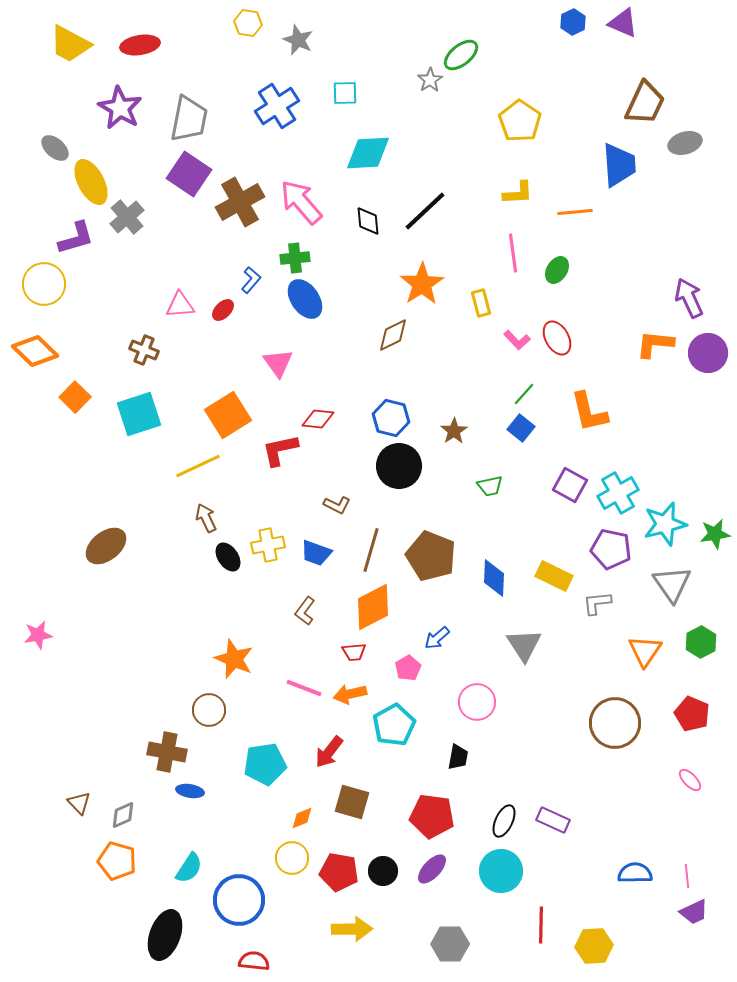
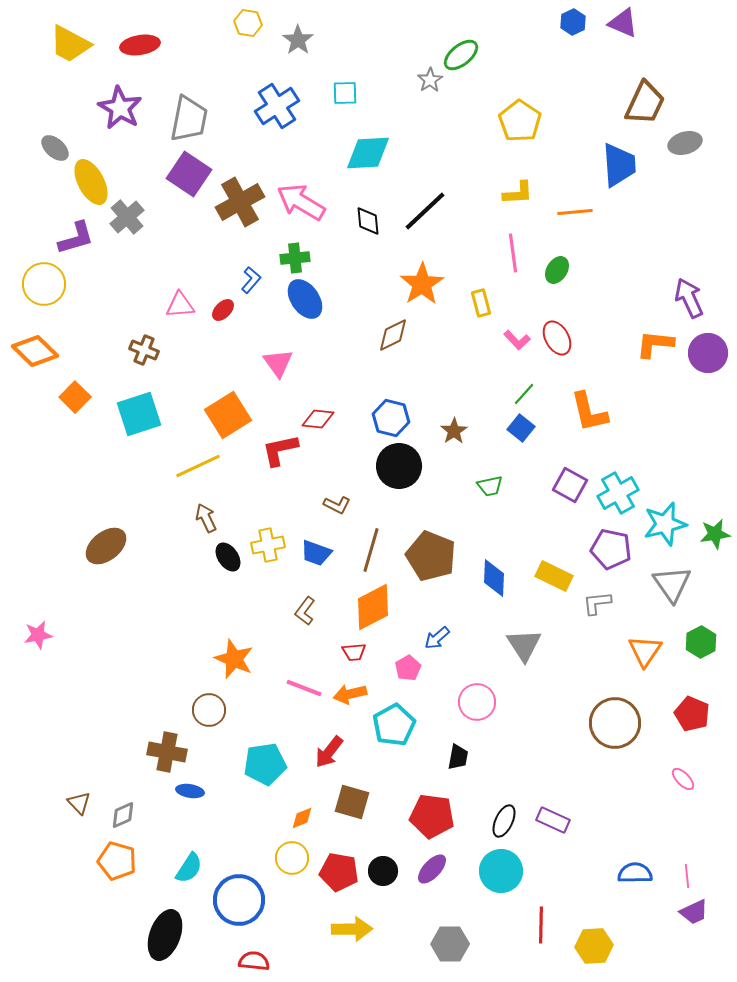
gray star at (298, 40): rotated 12 degrees clockwise
pink arrow at (301, 202): rotated 18 degrees counterclockwise
pink ellipse at (690, 780): moved 7 px left, 1 px up
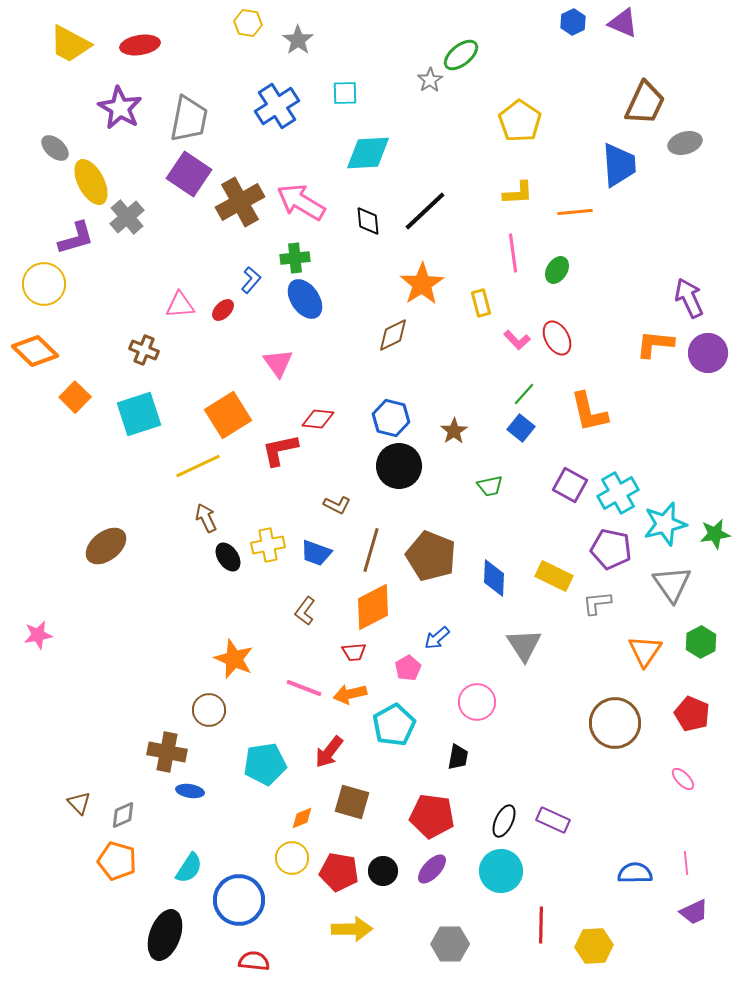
pink line at (687, 876): moved 1 px left, 13 px up
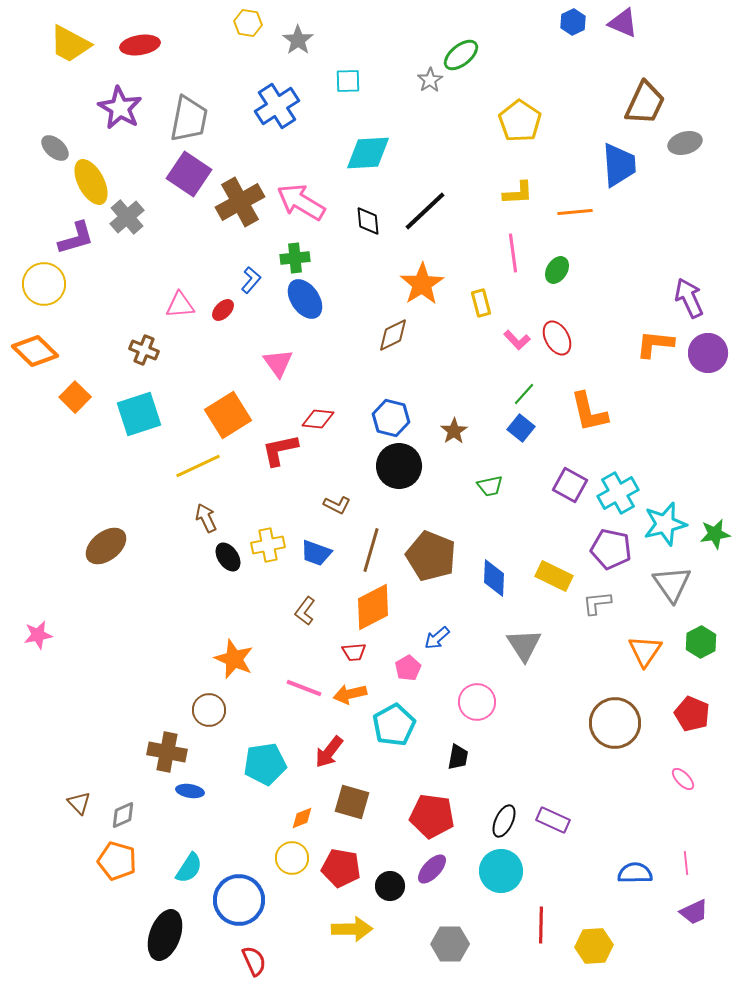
cyan square at (345, 93): moved 3 px right, 12 px up
black circle at (383, 871): moved 7 px right, 15 px down
red pentagon at (339, 872): moved 2 px right, 4 px up
red semicircle at (254, 961): rotated 60 degrees clockwise
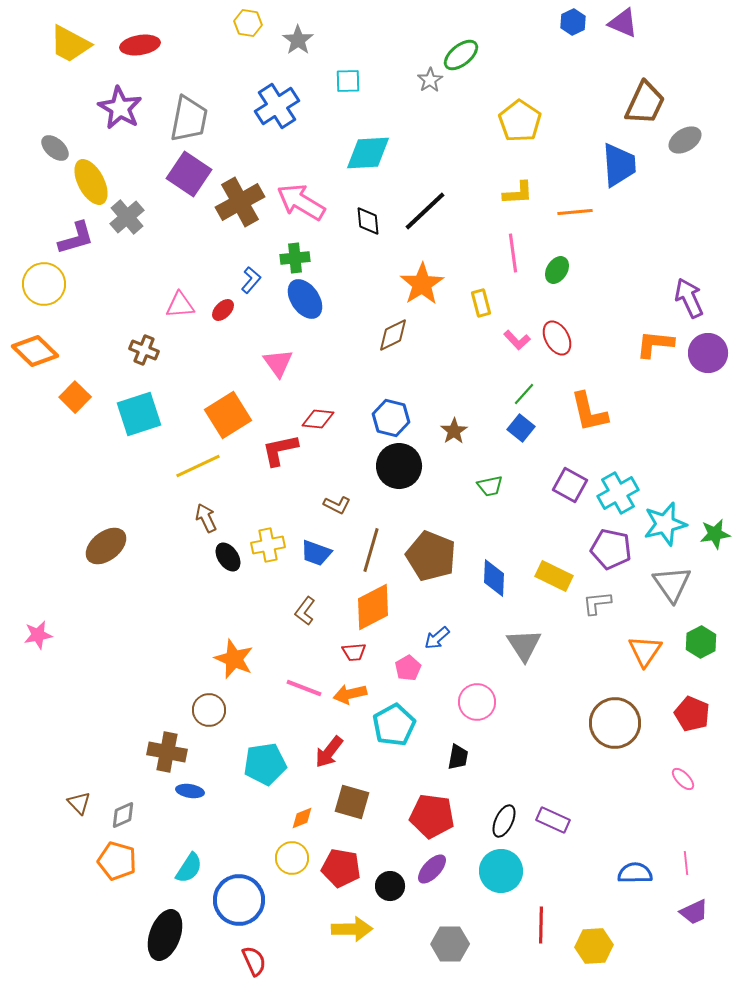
gray ellipse at (685, 143): moved 3 px up; rotated 16 degrees counterclockwise
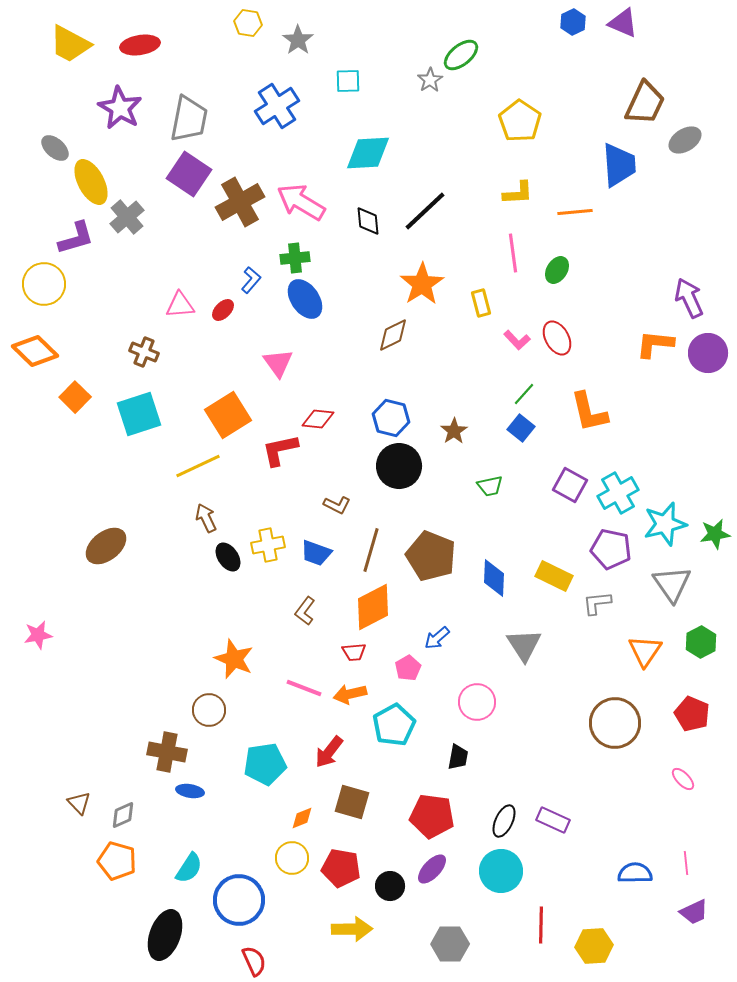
brown cross at (144, 350): moved 2 px down
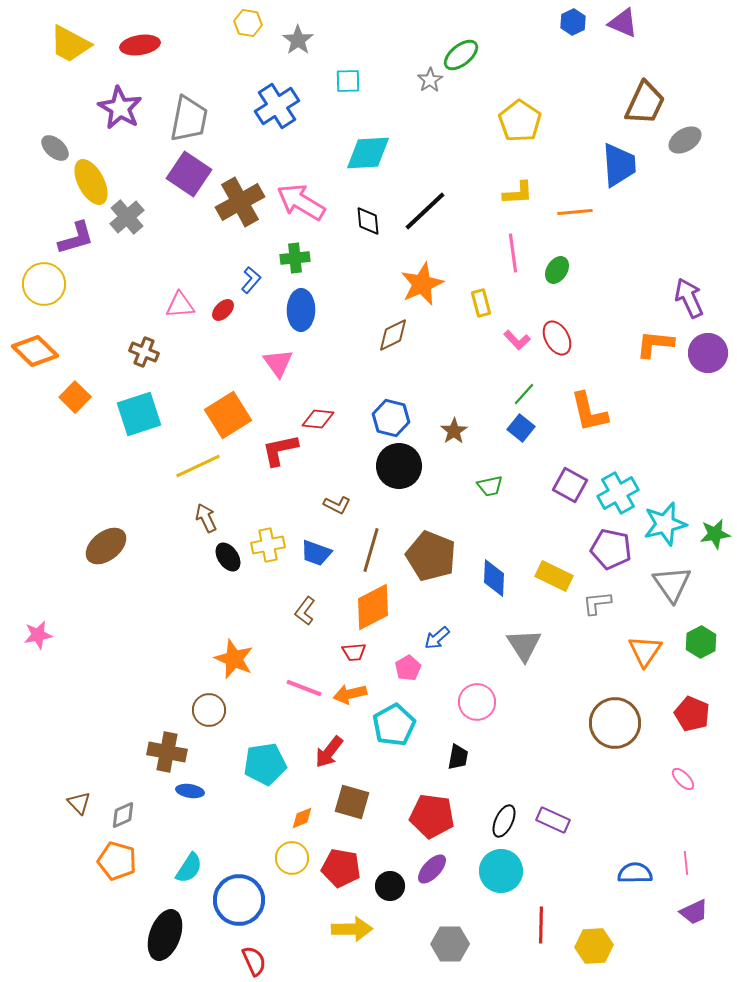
orange star at (422, 284): rotated 9 degrees clockwise
blue ellipse at (305, 299): moved 4 px left, 11 px down; rotated 36 degrees clockwise
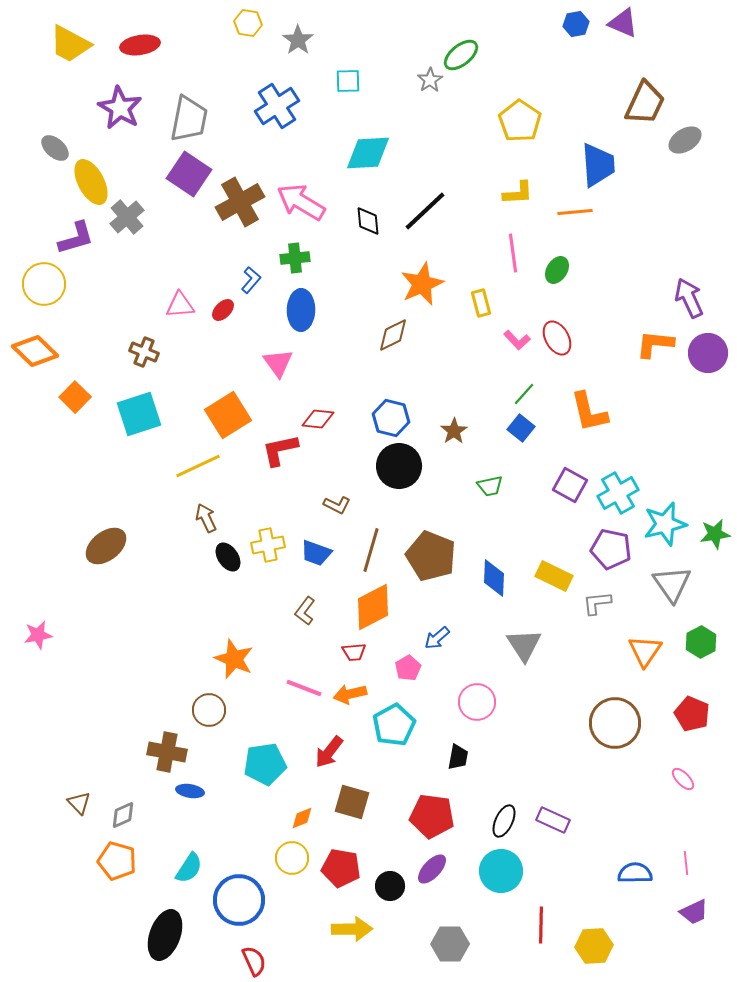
blue hexagon at (573, 22): moved 3 px right, 2 px down; rotated 15 degrees clockwise
blue trapezoid at (619, 165): moved 21 px left
